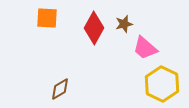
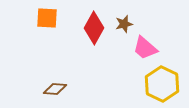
brown diamond: moved 5 px left; rotated 35 degrees clockwise
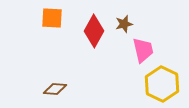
orange square: moved 5 px right
red diamond: moved 3 px down
pink trapezoid: moved 2 px left, 2 px down; rotated 144 degrees counterclockwise
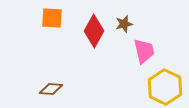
pink trapezoid: moved 1 px right, 1 px down
yellow hexagon: moved 3 px right, 3 px down
brown diamond: moved 4 px left
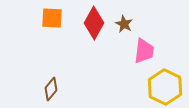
brown star: rotated 30 degrees counterclockwise
red diamond: moved 8 px up
pink trapezoid: rotated 20 degrees clockwise
brown diamond: rotated 55 degrees counterclockwise
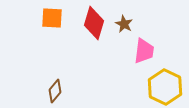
red diamond: rotated 12 degrees counterclockwise
brown diamond: moved 4 px right, 2 px down
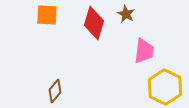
orange square: moved 5 px left, 3 px up
brown star: moved 2 px right, 10 px up
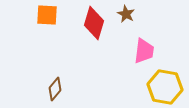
yellow hexagon: rotated 16 degrees counterclockwise
brown diamond: moved 2 px up
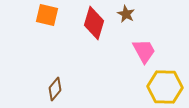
orange square: rotated 10 degrees clockwise
pink trapezoid: rotated 36 degrees counterclockwise
yellow hexagon: rotated 8 degrees counterclockwise
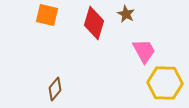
yellow hexagon: moved 4 px up
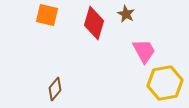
yellow hexagon: rotated 12 degrees counterclockwise
